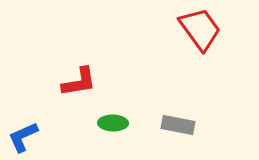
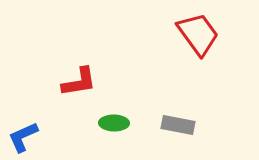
red trapezoid: moved 2 px left, 5 px down
green ellipse: moved 1 px right
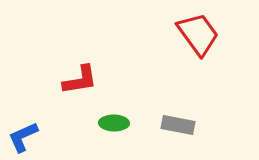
red L-shape: moved 1 px right, 2 px up
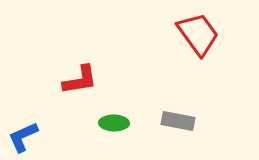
gray rectangle: moved 4 px up
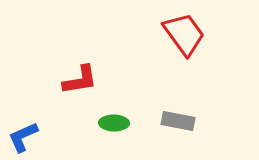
red trapezoid: moved 14 px left
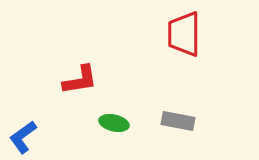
red trapezoid: rotated 144 degrees counterclockwise
green ellipse: rotated 12 degrees clockwise
blue L-shape: rotated 12 degrees counterclockwise
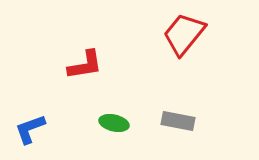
red trapezoid: rotated 39 degrees clockwise
red L-shape: moved 5 px right, 15 px up
blue L-shape: moved 7 px right, 8 px up; rotated 16 degrees clockwise
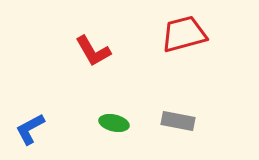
red trapezoid: rotated 36 degrees clockwise
red L-shape: moved 8 px right, 14 px up; rotated 69 degrees clockwise
blue L-shape: rotated 8 degrees counterclockwise
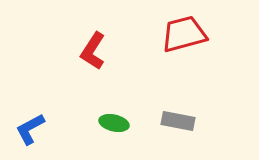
red L-shape: rotated 63 degrees clockwise
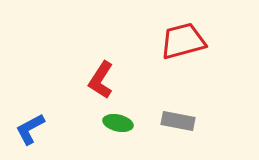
red trapezoid: moved 1 px left, 7 px down
red L-shape: moved 8 px right, 29 px down
green ellipse: moved 4 px right
